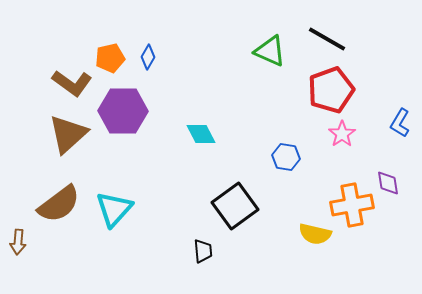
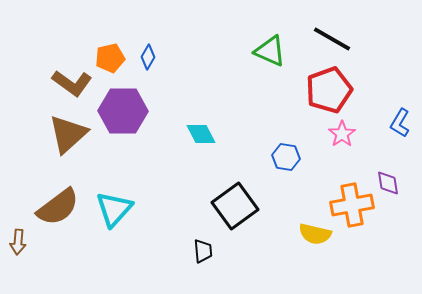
black line: moved 5 px right
red pentagon: moved 2 px left
brown semicircle: moved 1 px left, 3 px down
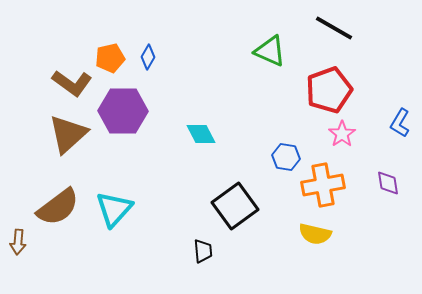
black line: moved 2 px right, 11 px up
orange cross: moved 29 px left, 20 px up
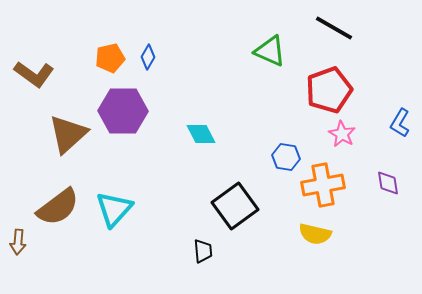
brown L-shape: moved 38 px left, 9 px up
pink star: rotated 8 degrees counterclockwise
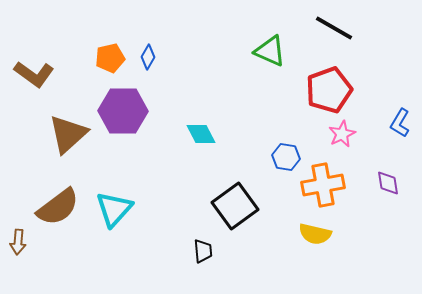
pink star: rotated 16 degrees clockwise
